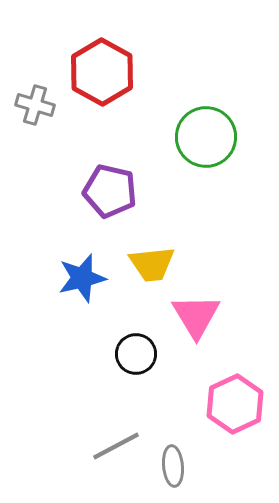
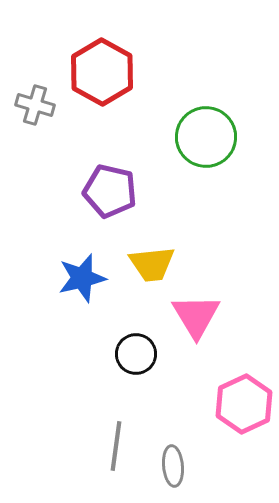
pink hexagon: moved 9 px right
gray line: rotated 54 degrees counterclockwise
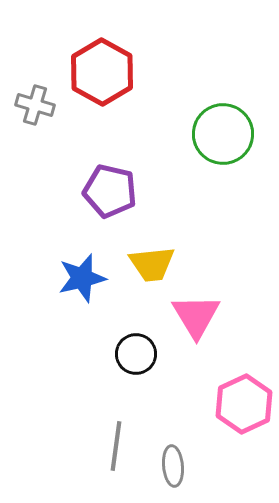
green circle: moved 17 px right, 3 px up
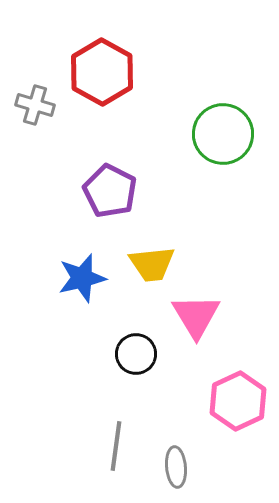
purple pentagon: rotated 14 degrees clockwise
pink hexagon: moved 6 px left, 3 px up
gray ellipse: moved 3 px right, 1 px down
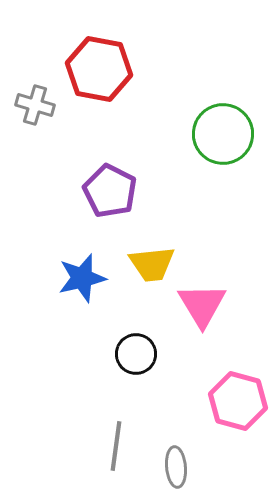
red hexagon: moved 3 px left, 3 px up; rotated 18 degrees counterclockwise
pink triangle: moved 6 px right, 11 px up
pink hexagon: rotated 20 degrees counterclockwise
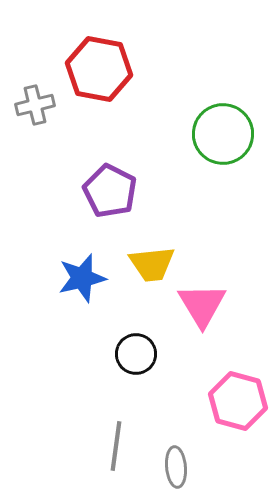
gray cross: rotated 30 degrees counterclockwise
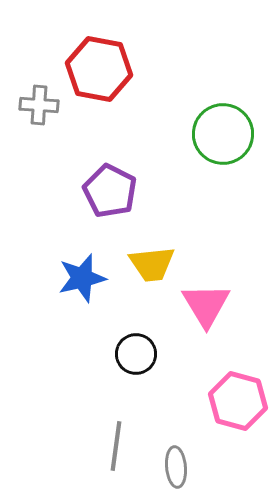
gray cross: moved 4 px right; rotated 18 degrees clockwise
pink triangle: moved 4 px right
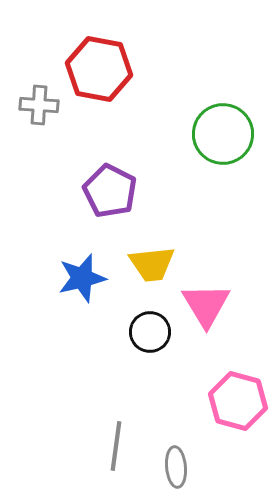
black circle: moved 14 px right, 22 px up
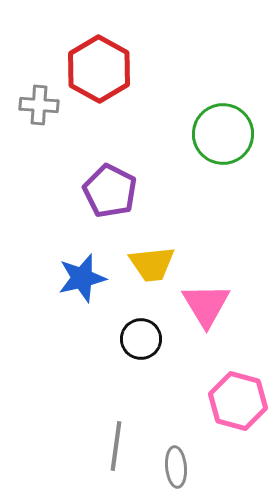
red hexagon: rotated 18 degrees clockwise
black circle: moved 9 px left, 7 px down
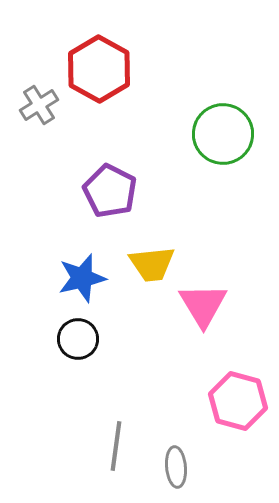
gray cross: rotated 36 degrees counterclockwise
pink triangle: moved 3 px left
black circle: moved 63 px left
